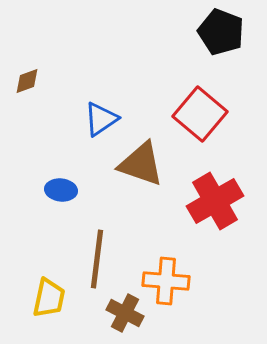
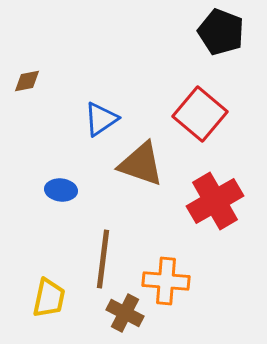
brown diamond: rotated 8 degrees clockwise
brown line: moved 6 px right
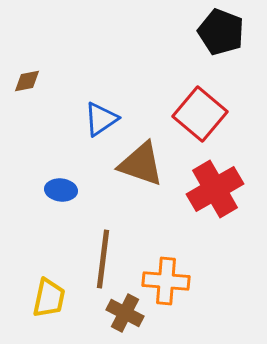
red cross: moved 12 px up
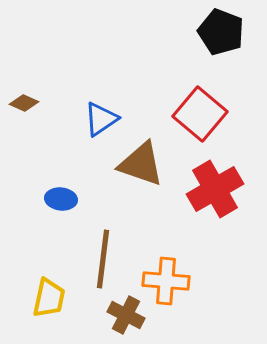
brown diamond: moved 3 px left, 22 px down; rotated 36 degrees clockwise
blue ellipse: moved 9 px down
brown cross: moved 1 px right, 2 px down
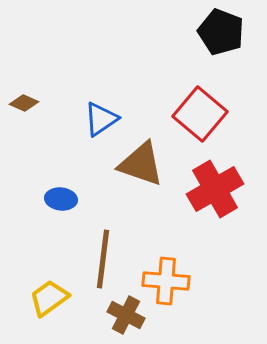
yellow trapezoid: rotated 138 degrees counterclockwise
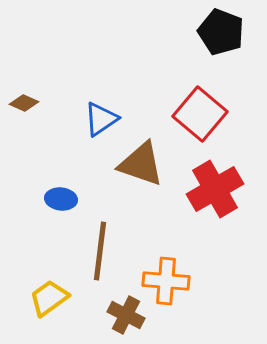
brown line: moved 3 px left, 8 px up
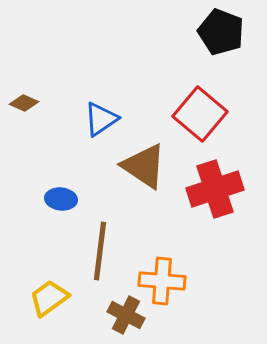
brown triangle: moved 3 px right, 2 px down; rotated 15 degrees clockwise
red cross: rotated 12 degrees clockwise
orange cross: moved 4 px left
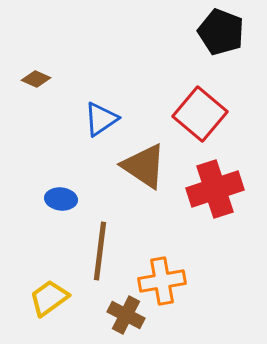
brown diamond: moved 12 px right, 24 px up
orange cross: rotated 15 degrees counterclockwise
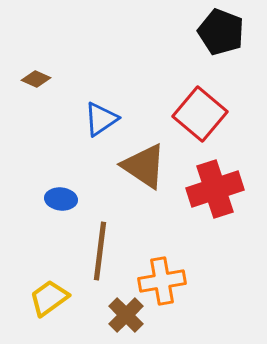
brown cross: rotated 18 degrees clockwise
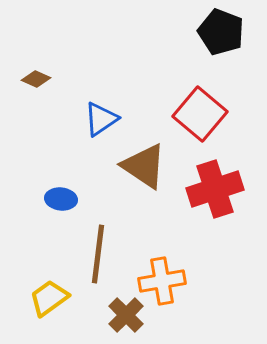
brown line: moved 2 px left, 3 px down
